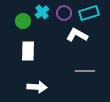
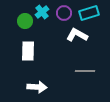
green circle: moved 2 px right
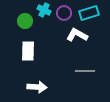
cyan cross: moved 2 px right, 2 px up; rotated 24 degrees counterclockwise
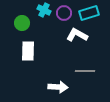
green circle: moved 3 px left, 2 px down
white arrow: moved 21 px right
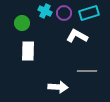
cyan cross: moved 1 px right, 1 px down
white L-shape: moved 1 px down
gray line: moved 2 px right
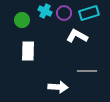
green circle: moved 3 px up
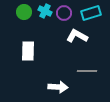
cyan rectangle: moved 2 px right
green circle: moved 2 px right, 8 px up
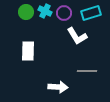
green circle: moved 2 px right
white L-shape: rotated 150 degrees counterclockwise
